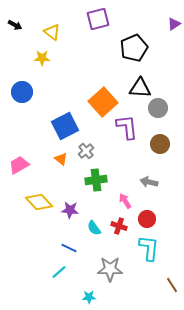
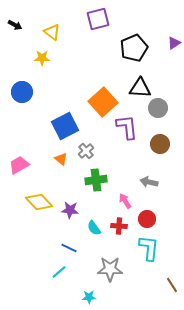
purple triangle: moved 19 px down
red cross: rotated 14 degrees counterclockwise
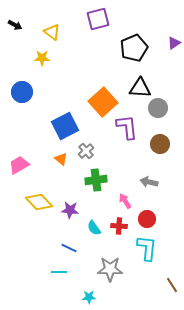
cyan L-shape: moved 2 px left
cyan line: rotated 42 degrees clockwise
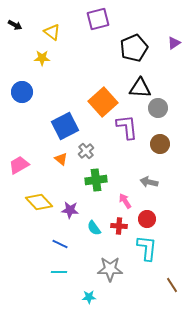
blue line: moved 9 px left, 4 px up
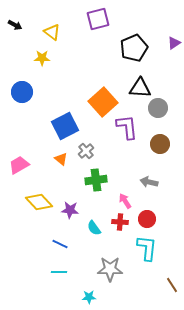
red cross: moved 1 px right, 4 px up
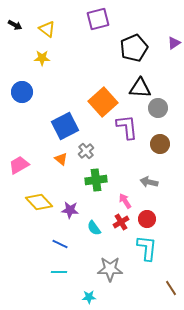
yellow triangle: moved 5 px left, 3 px up
red cross: moved 1 px right; rotated 35 degrees counterclockwise
brown line: moved 1 px left, 3 px down
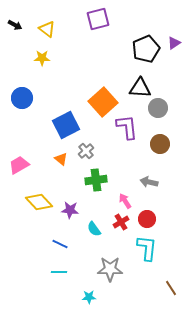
black pentagon: moved 12 px right, 1 px down
blue circle: moved 6 px down
blue square: moved 1 px right, 1 px up
cyan semicircle: moved 1 px down
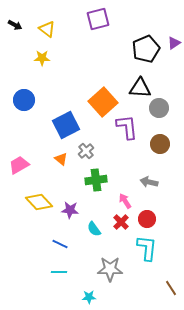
blue circle: moved 2 px right, 2 px down
gray circle: moved 1 px right
red cross: rotated 14 degrees counterclockwise
